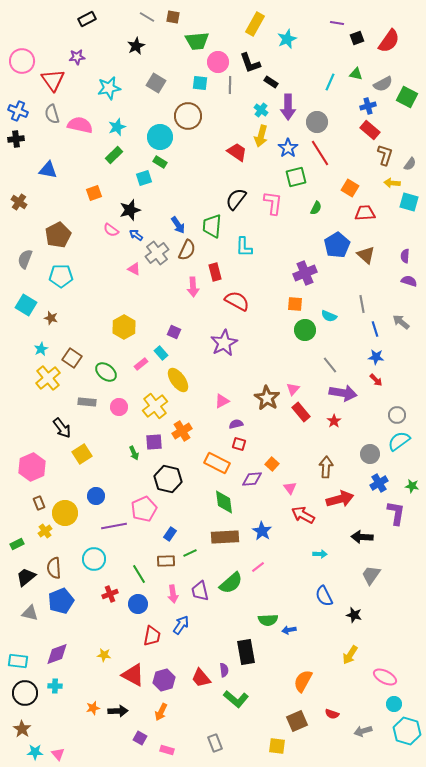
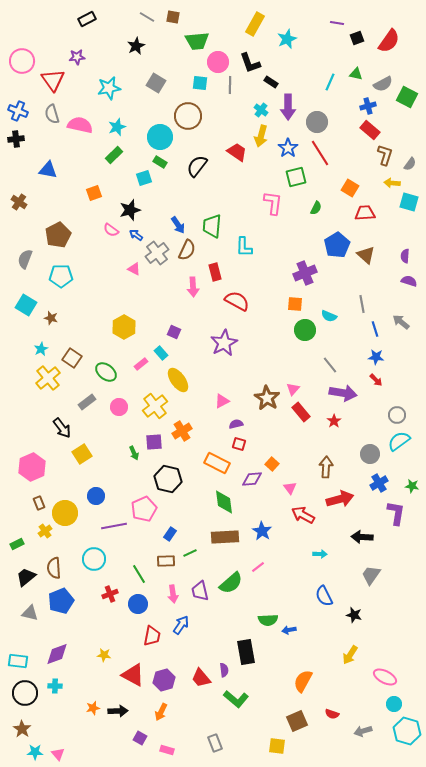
black semicircle at (236, 199): moved 39 px left, 33 px up
gray rectangle at (87, 402): rotated 42 degrees counterclockwise
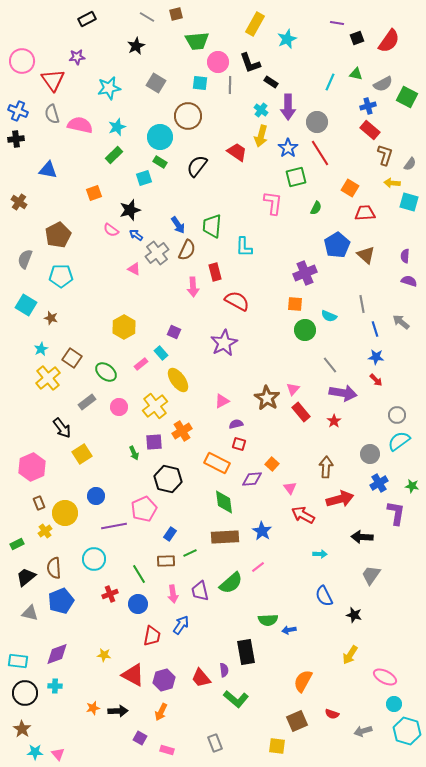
brown square at (173, 17): moved 3 px right, 3 px up; rotated 24 degrees counterclockwise
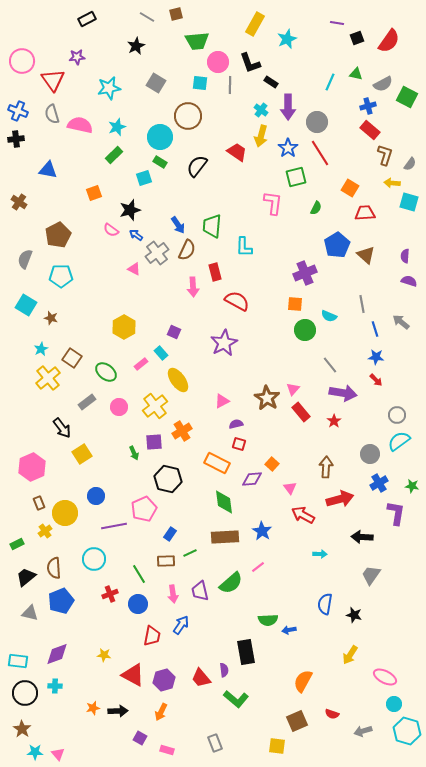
blue semicircle at (324, 596): moved 1 px right, 8 px down; rotated 35 degrees clockwise
